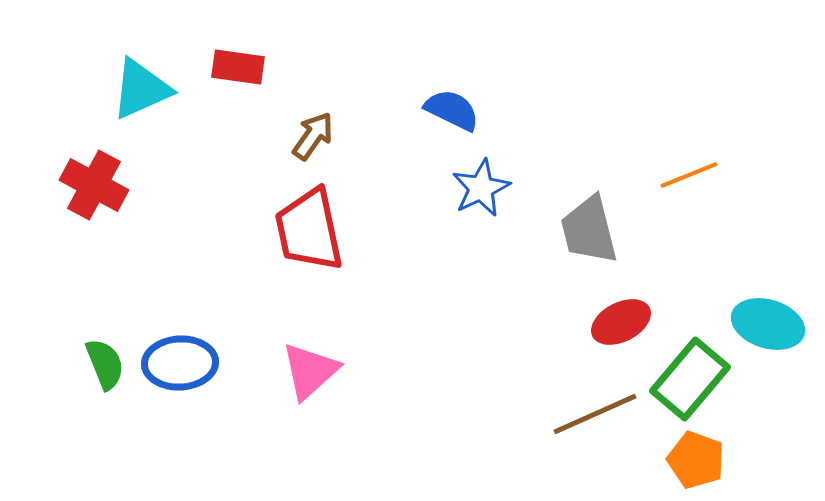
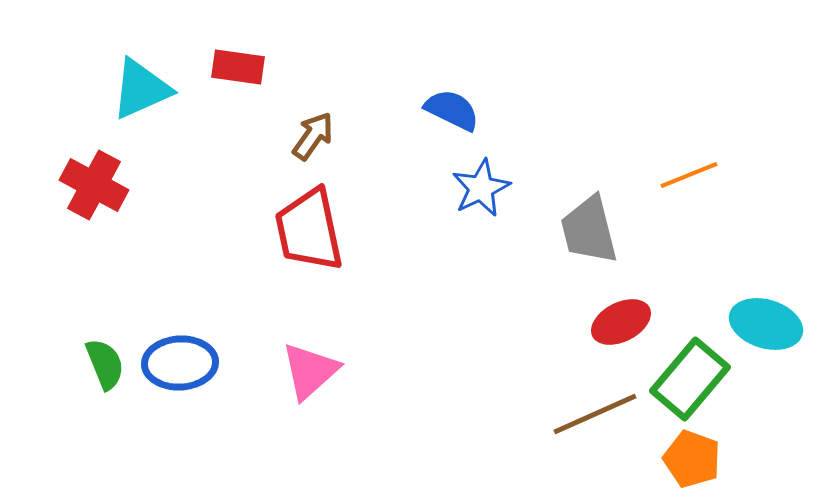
cyan ellipse: moved 2 px left
orange pentagon: moved 4 px left, 1 px up
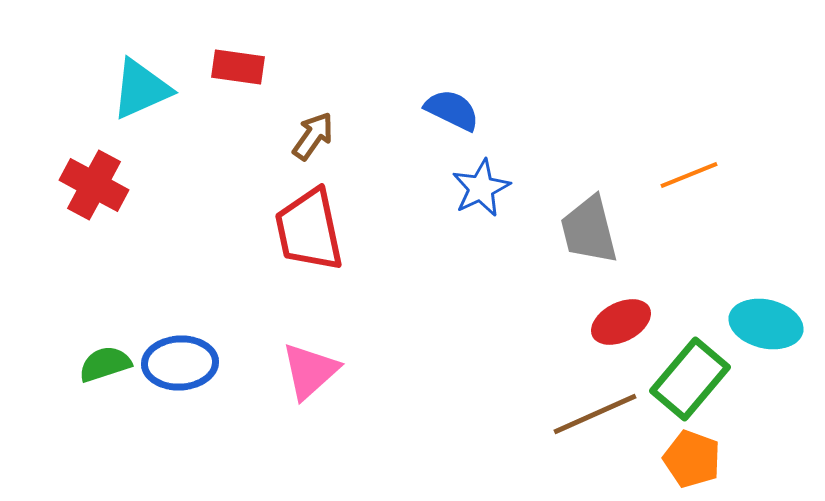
cyan ellipse: rotated 4 degrees counterclockwise
green semicircle: rotated 86 degrees counterclockwise
